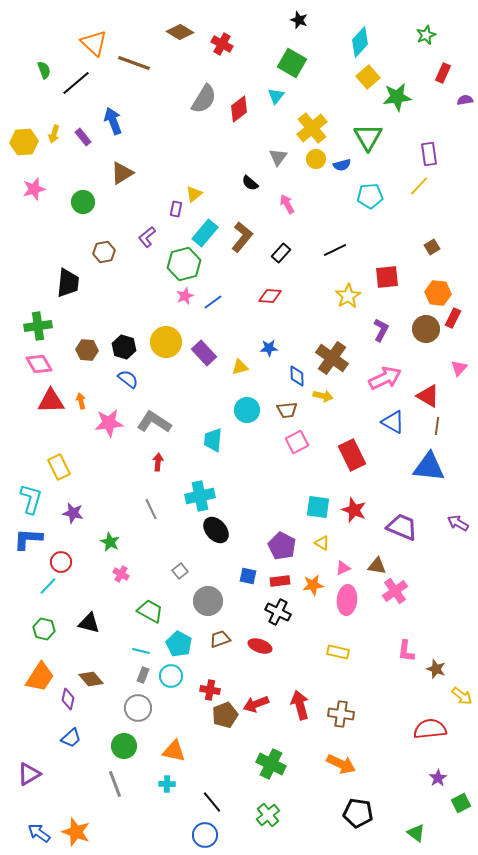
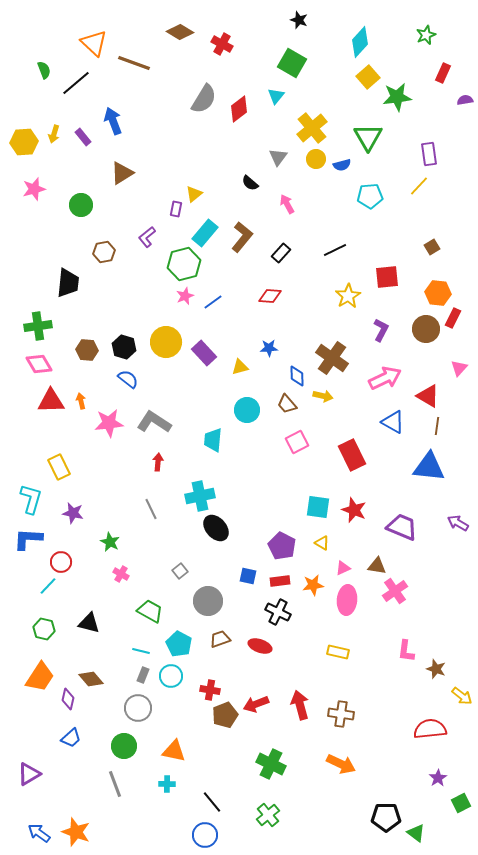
green circle at (83, 202): moved 2 px left, 3 px down
brown trapezoid at (287, 410): moved 6 px up; rotated 55 degrees clockwise
black ellipse at (216, 530): moved 2 px up
black pentagon at (358, 813): moved 28 px right, 4 px down; rotated 8 degrees counterclockwise
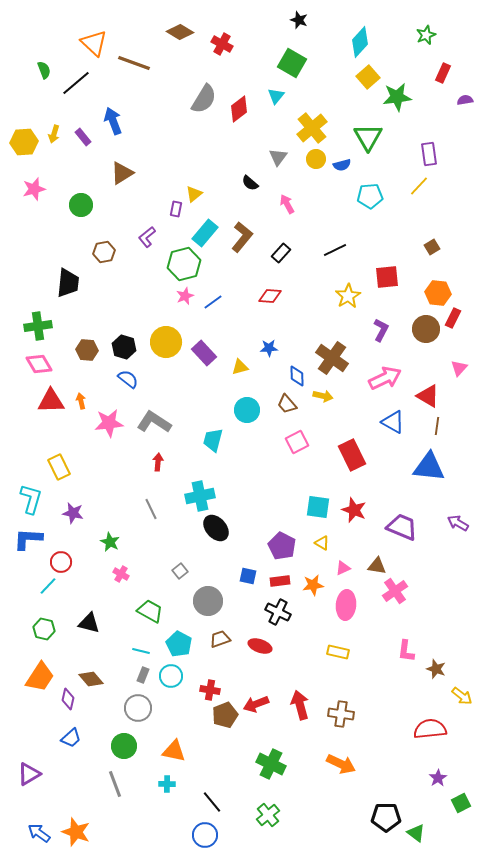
cyan trapezoid at (213, 440): rotated 10 degrees clockwise
pink ellipse at (347, 600): moved 1 px left, 5 px down
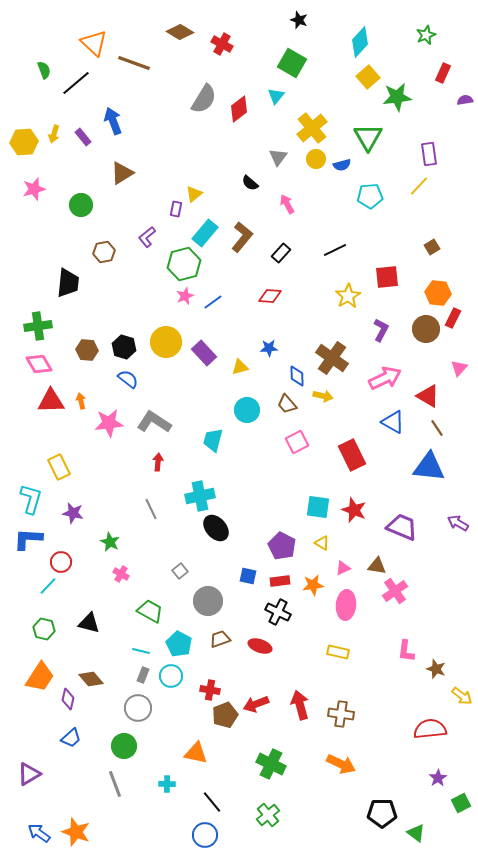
brown line at (437, 426): moved 2 px down; rotated 42 degrees counterclockwise
orange triangle at (174, 751): moved 22 px right, 2 px down
black pentagon at (386, 817): moved 4 px left, 4 px up
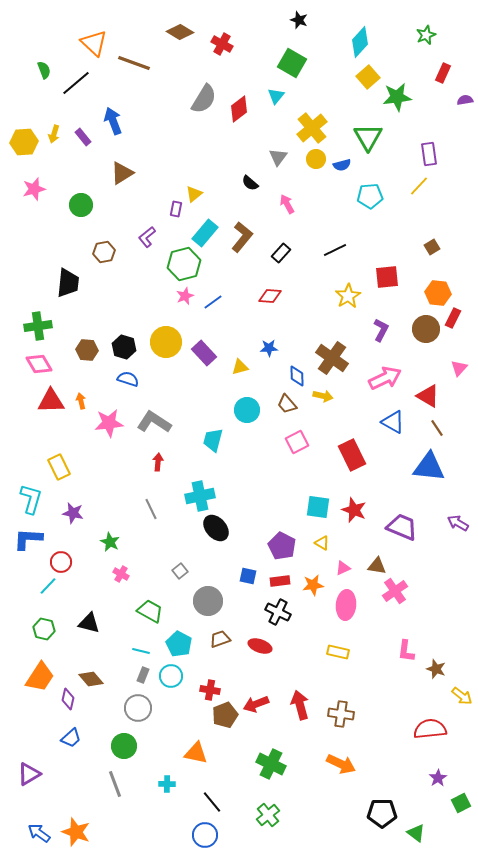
blue semicircle at (128, 379): rotated 20 degrees counterclockwise
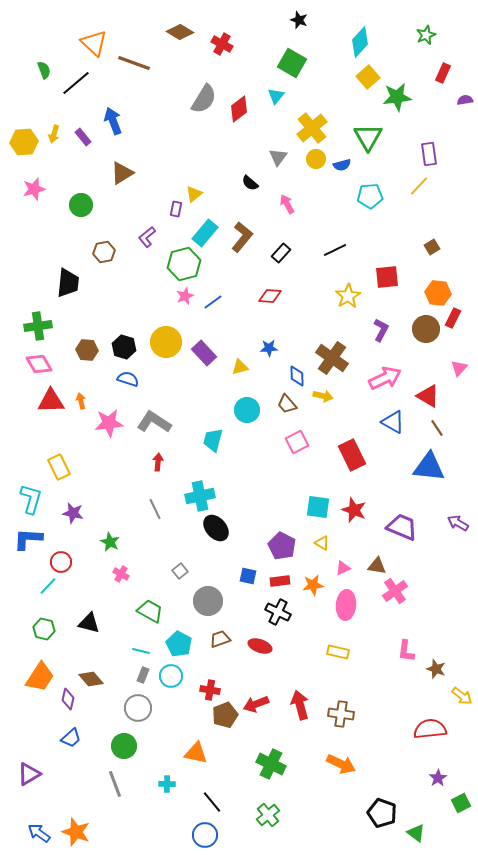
gray line at (151, 509): moved 4 px right
black pentagon at (382, 813): rotated 20 degrees clockwise
